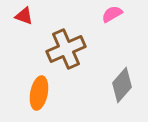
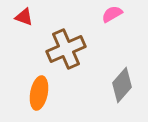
red triangle: moved 1 px down
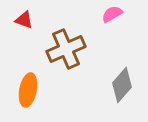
red triangle: moved 3 px down
orange ellipse: moved 11 px left, 3 px up
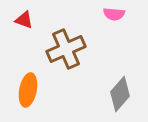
pink semicircle: moved 2 px right; rotated 145 degrees counterclockwise
gray diamond: moved 2 px left, 9 px down
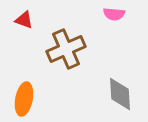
orange ellipse: moved 4 px left, 9 px down
gray diamond: rotated 44 degrees counterclockwise
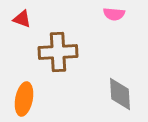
red triangle: moved 2 px left, 1 px up
brown cross: moved 8 px left, 3 px down; rotated 21 degrees clockwise
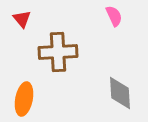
pink semicircle: moved 2 px down; rotated 120 degrees counterclockwise
red triangle: rotated 30 degrees clockwise
gray diamond: moved 1 px up
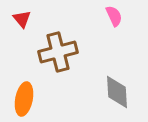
brown cross: rotated 12 degrees counterclockwise
gray diamond: moved 3 px left, 1 px up
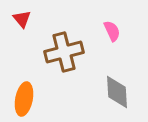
pink semicircle: moved 2 px left, 15 px down
brown cross: moved 6 px right
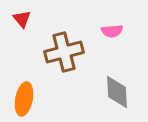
pink semicircle: rotated 110 degrees clockwise
